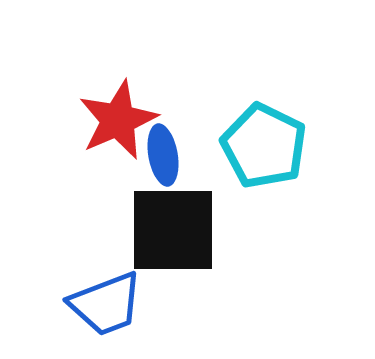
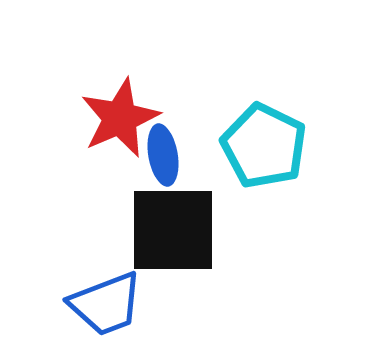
red star: moved 2 px right, 2 px up
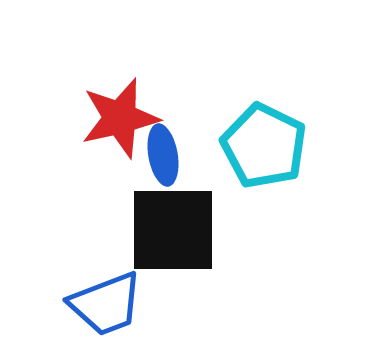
red star: rotated 10 degrees clockwise
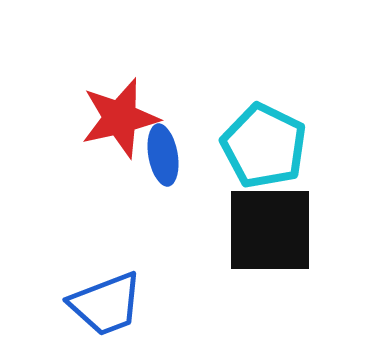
black square: moved 97 px right
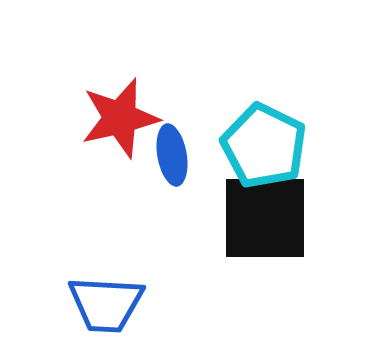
blue ellipse: moved 9 px right
black square: moved 5 px left, 12 px up
blue trapezoid: rotated 24 degrees clockwise
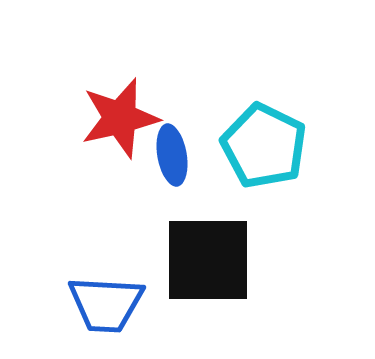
black square: moved 57 px left, 42 px down
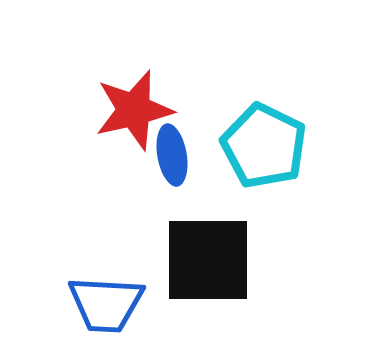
red star: moved 14 px right, 8 px up
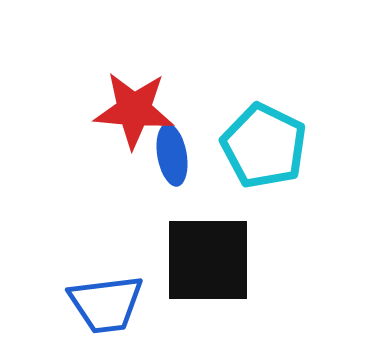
red star: rotated 18 degrees clockwise
blue trapezoid: rotated 10 degrees counterclockwise
